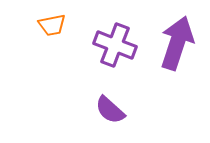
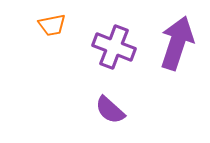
purple cross: moved 1 px left, 2 px down
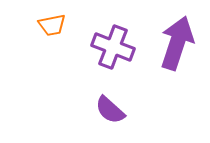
purple cross: moved 1 px left
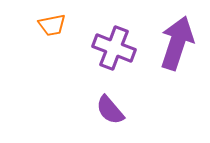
purple cross: moved 1 px right, 1 px down
purple semicircle: rotated 8 degrees clockwise
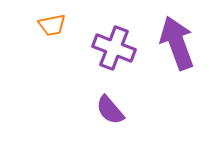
purple arrow: rotated 38 degrees counterclockwise
